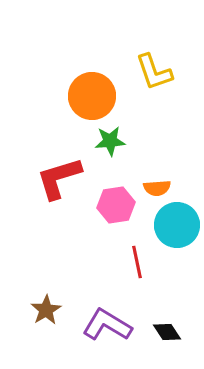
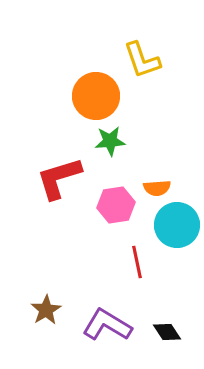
yellow L-shape: moved 12 px left, 12 px up
orange circle: moved 4 px right
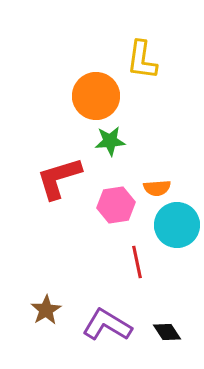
yellow L-shape: rotated 27 degrees clockwise
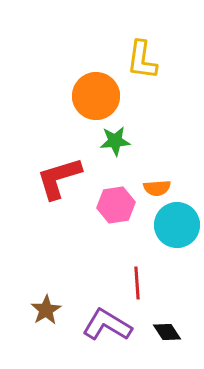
green star: moved 5 px right
red line: moved 21 px down; rotated 8 degrees clockwise
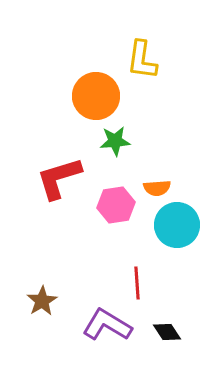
brown star: moved 4 px left, 9 px up
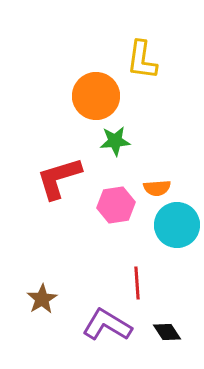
brown star: moved 2 px up
